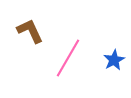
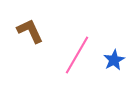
pink line: moved 9 px right, 3 px up
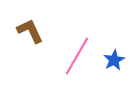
pink line: moved 1 px down
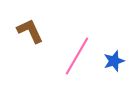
blue star: moved 1 px down; rotated 10 degrees clockwise
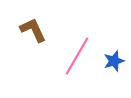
brown L-shape: moved 3 px right, 1 px up
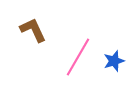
pink line: moved 1 px right, 1 px down
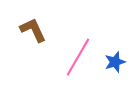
blue star: moved 1 px right, 1 px down
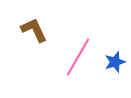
brown L-shape: moved 1 px right
